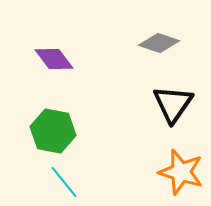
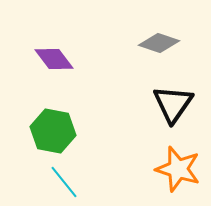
orange star: moved 3 px left, 3 px up
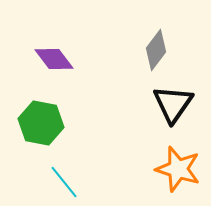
gray diamond: moved 3 px left, 7 px down; rotated 72 degrees counterclockwise
green hexagon: moved 12 px left, 8 px up
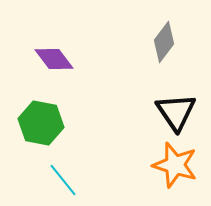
gray diamond: moved 8 px right, 8 px up
black triangle: moved 3 px right, 8 px down; rotated 9 degrees counterclockwise
orange star: moved 3 px left, 4 px up
cyan line: moved 1 px left, 2 px up
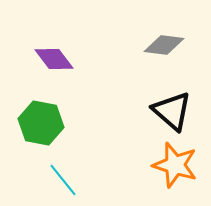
gray diamond: moved 3 px down; rotated 60 degrees clockwise
black triangle: moved 4 px left, 1 px up; rotated 15 degrees counterclockwise
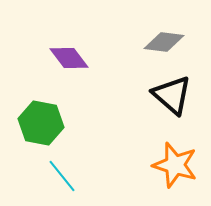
gray diamond: moved 3 px up
purple diamond: moved 15 px right, 1 px up
black triangle: moved 16 px up
cyan line: moved 1 px left, 4 px up
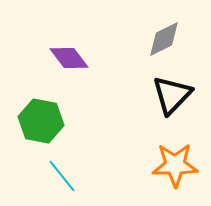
gray diamond: moved 3 px up; rotated 33 degrees counterclockwise
black triangle: rotated 33 degrees clockwise
green hexagon: moved 2 px up
orange star: rotated 18 degrees counterclockwise
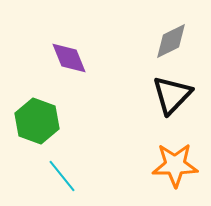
gray diamond: moved 7 px right, 2 px down
purple diamond: rotated 15 degrees clockwise
green hexagon: moved 4 px left; rotated 9 degrees clockwise
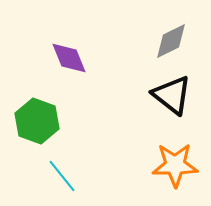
black triangle: rotated 36 degrees counterclockwise
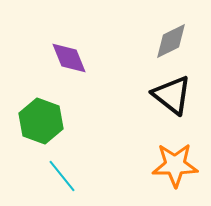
green hexagon: moved 4 px right
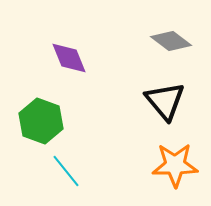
gray diamond: rotated 63 degrees clockwise
black triangle: moved 7 px left, 6 px down; rotated 12 degrees clockwise
cyan line: moved 4 px right, 5 px up
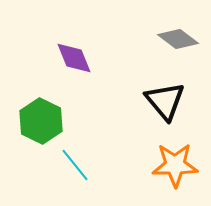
gray diamond: moved 7 px right, 2 px up
purple diamond: moved 5 px right
green hexagon: rotated 6 degrees clockwise
cyan line: moved 9 px right, 6 px up
